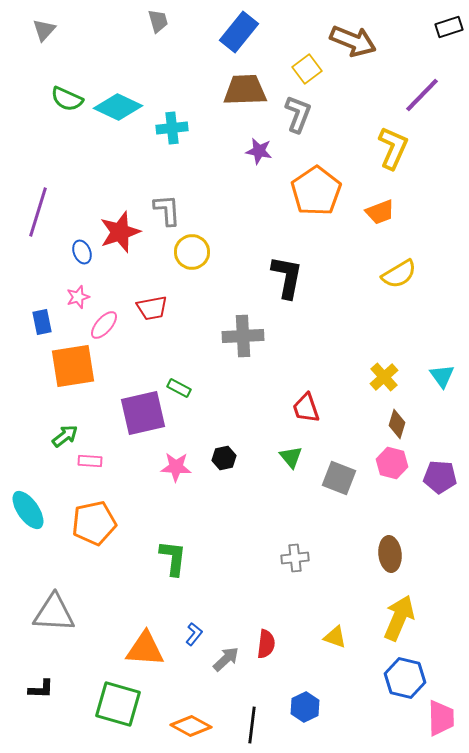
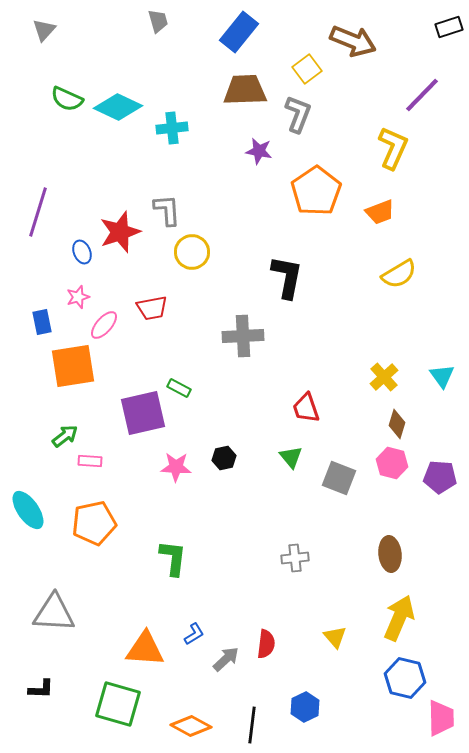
blue L-shape at (194, 634): rotated 20 degrees clockwise
yellow triangle at (335, 637): rotated 30 degrees clockwise
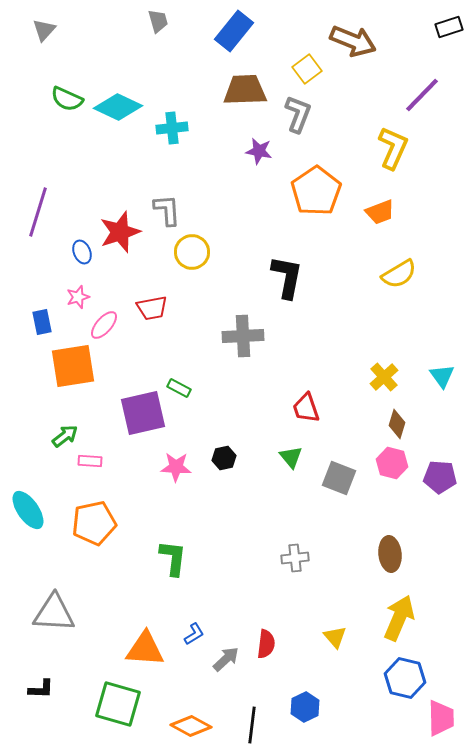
blue rectangle at (239, 32): moved 5 px left, 1 px up
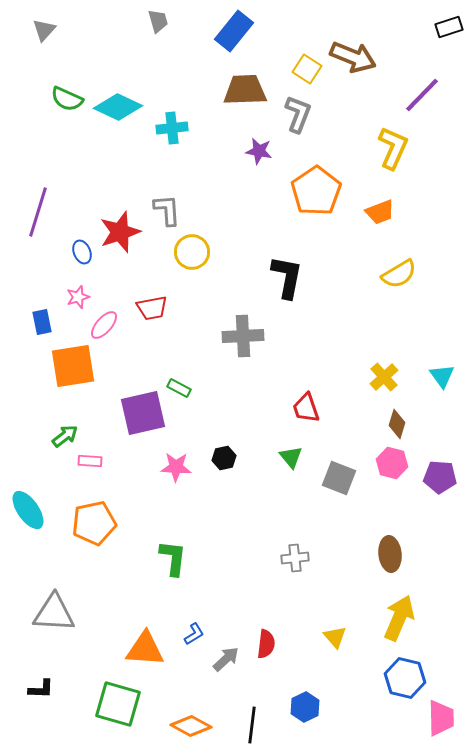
brown arrow at (353, 41): moved 16 px down
yellow square at (307, 69): rotated 20 degrees counterclockwise
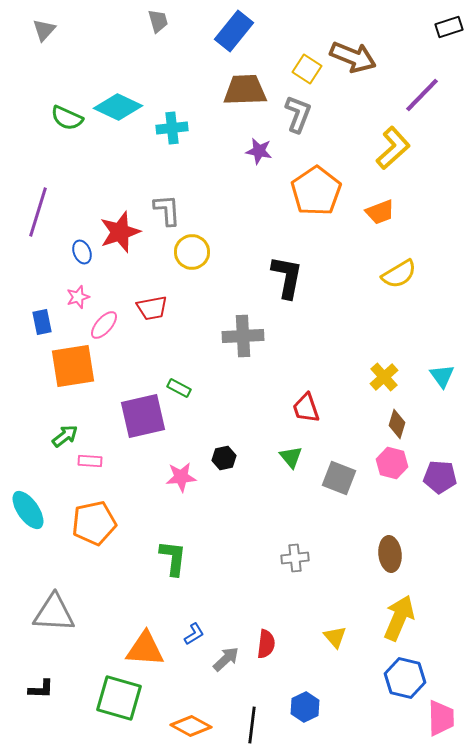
green semicircle at (67, 99): moved 19 px down
yellow L-shape at (393, 148): rotated 24 degrees clockwise
purple square at (143, 413): moved 3 px down
pink star at (176, 467): moved 5 px right, 10 px down; rotated 8 degrees counterclockwise
green square at (118, 704): moved 1 px right, 6 px up
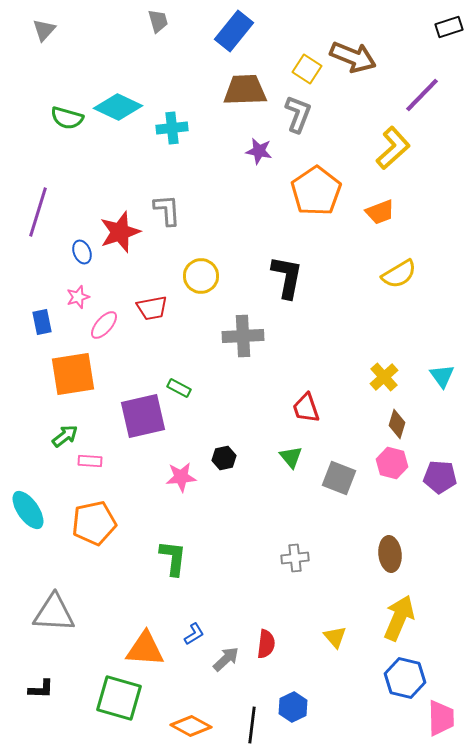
green semicircle at (67, 118): rotated 8 degrees counterclockwise
yellow circle at (192, 252): moved 9 px right, 24 px down
orange square at (73, 366): moved 8 px down
blue hexagon at (305, 707): moved 12 px left
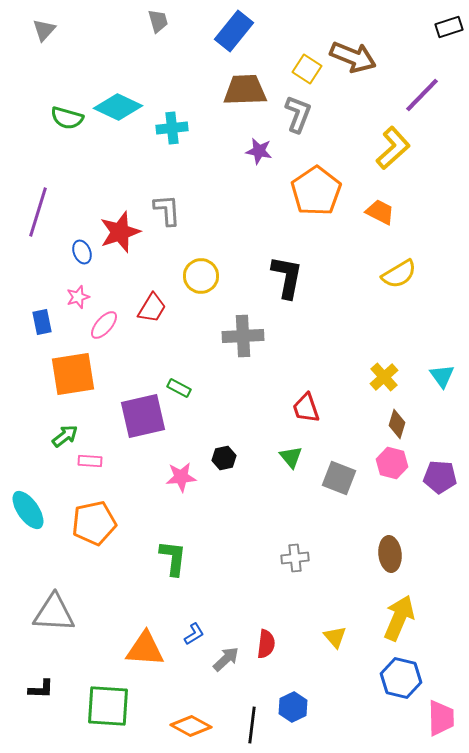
orange trapezoid at (380, 212): rotated 132 degrees counterclockwise
red trapezoid at (152, 308): rotated 48 degrees counterclockwise
blue hexagon at (405, 678): moved 4 px left
green square at (119, 698): moved 11 px left, 8 px down; rotated 12 degrees counterclockwise
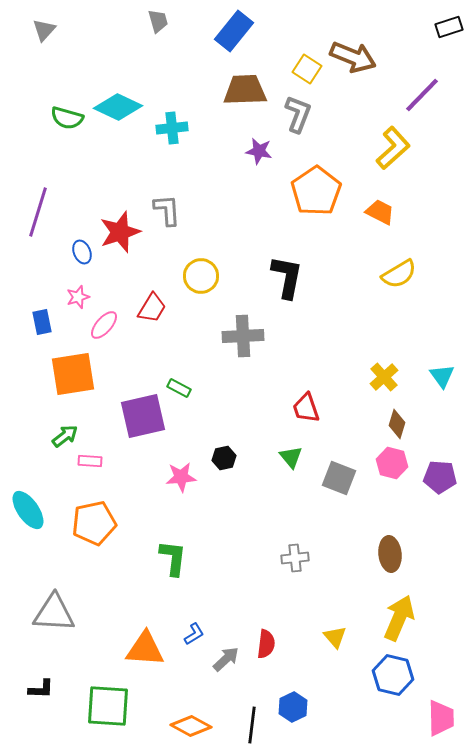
blue hexagon at (401, 678): moved 8 px left, 3 px up
